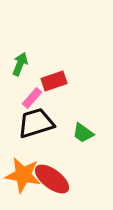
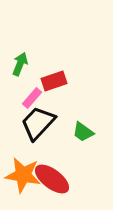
black trapezoid: moved 2 px right; rotated 30 degrees counterclockwise
green trapezoid: moved 1 px up
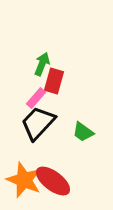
green arrow: moved 22 px right
red rectangle: rotated 55 degrees counterclockwise
pink rectangle: moved 4 px right
orange star: moved 1 px right, 5 px down; rotated 12 degrees clockwise
red ellipse: moved 1 px right, 2 px down
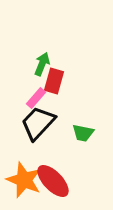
green trapezoid: moved 1 px down; rotated 25 degrees counterclockwise
red ellipse: rotated 9 degrees clockwise
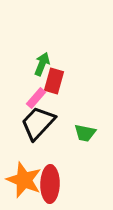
green trapezoid: moved 2 px right
red ellipse: moved 3 px left, 3 px down; rotated 45 degrees clockwise
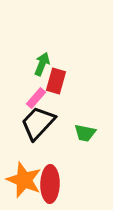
red rectangle: moved 2 px right
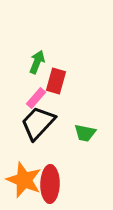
green arrow: moved 5 px left, 2 px up
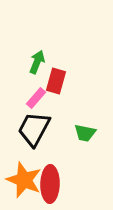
black trapezoid: moved 4 px left, 6 px down; rotated 15 degrees counterclockwise
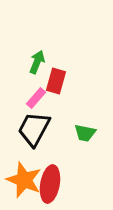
red ellipse: rotated 9 degrees clockwise
